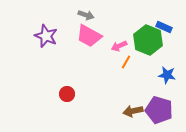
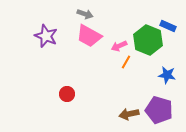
gray arrow: moved 1 px left, 1 px up
blue rectangle: moved 4 px right, 1 px up
brown arrow: moved 4 px left, 3 px down
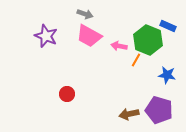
pink arrow: rotated 35 degrees clockwise
orange line: moved 10 px right, 2 px up
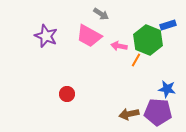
gray arrow: moved 16 px right; rotated 14 degrees clockwise
blue rectangle: moved 1 px up; rotated 42 degrees counterclockwise
blue star: moved 14 px down
purple pentagon: moved 1 px left, 2 px down; rotated 12 degrees counterclockwise
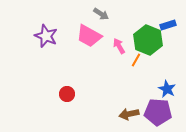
pink arrow: rotated 49 degrees clockwise
blue star: rotated 18 degrees clockwise
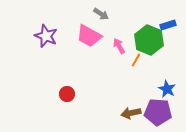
green hexagon: moved 1 px right
brown arrow: moved 2 px right, 1 px up
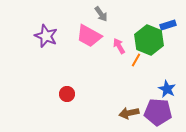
gray arrow: rotated 21 degrees clockwise
brown arrow: moved 2 px left
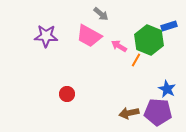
gray arrow: rotated 14 degrees counterclockwise
blue rectangle: moved 1 px right, 1 px down
purple star: rotated 20 degrees counterclockwise
pink arrow: rotated 28 degrees counterclockwise
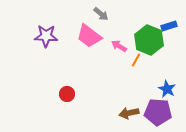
pink trapezoid: rotated 8 degrees clockwise
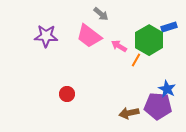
blue rectangle: moved 1 px down
green hexagon: rotated 8 degrees clockwise
purple pentagon: moved 6 px up
